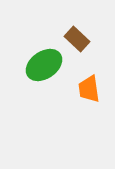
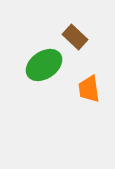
brown rectangle: moved 2 px left, 2 px up
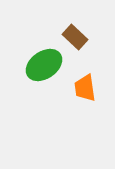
orange trapezoid: moved 4 px left, 1 px up
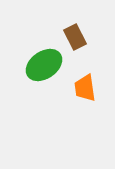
brown rectangle: rotated 20 degrees clockwise
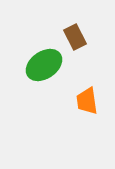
orange trapezoid: moved 2 px right, 13 px down
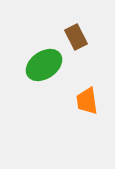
brown rectangle: moved 1 px right
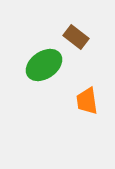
brown rectangle: rotated 25 degrees counterclockwise
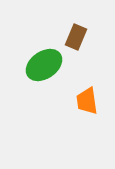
brown rectangle: rotated 75 degrees clockwise
